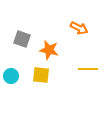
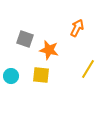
orange arrow: moved 2 px left; rotated 90 degrees counterclockwise
gray square: moved 3 px right
yellow line: rotated 60 degrees counterclockwise
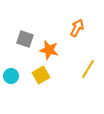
yellow square: rotated 36 degrees counterclockwise
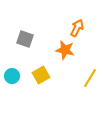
orange star: moved 16 px right
yellow line: moved 2 px right, 9 px down
cyan circle: moved 1 px right
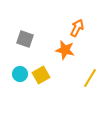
cyan circle: moved 8 px right, 2 px up
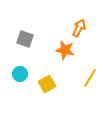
orange arrow: moved 2 px right
yellow square: moved 6 px right, 9 px down
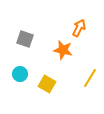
orange star: moved 2 px left
yellow square: rotated 30 degrees counterclockwise
